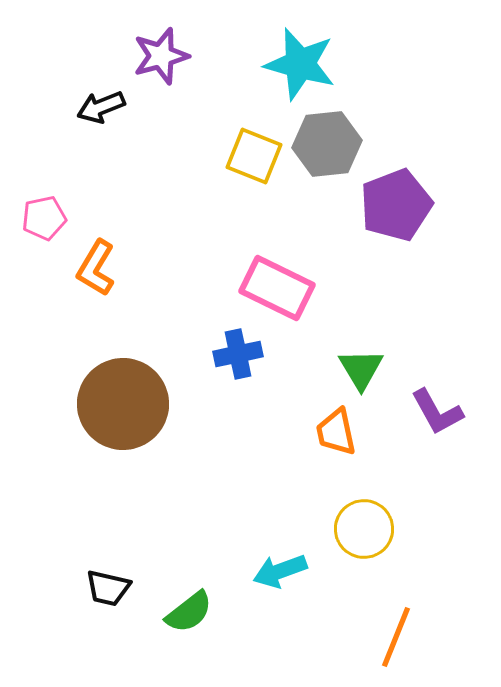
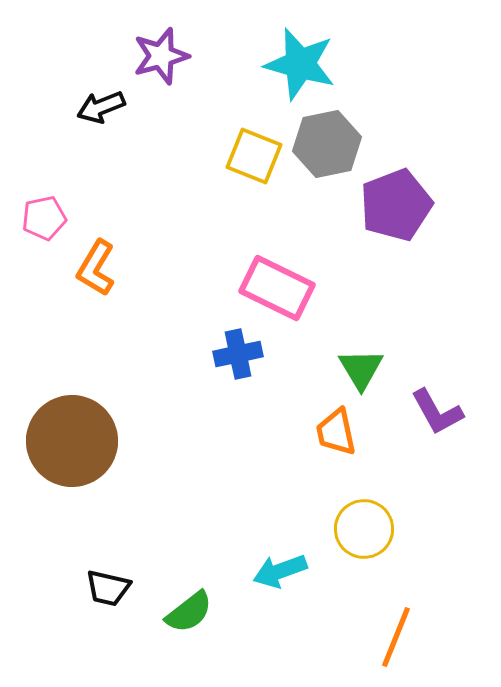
gray hexagon: rotated 6 degrees counterclockwise
brown circle: moved 51 px left, 37 px down
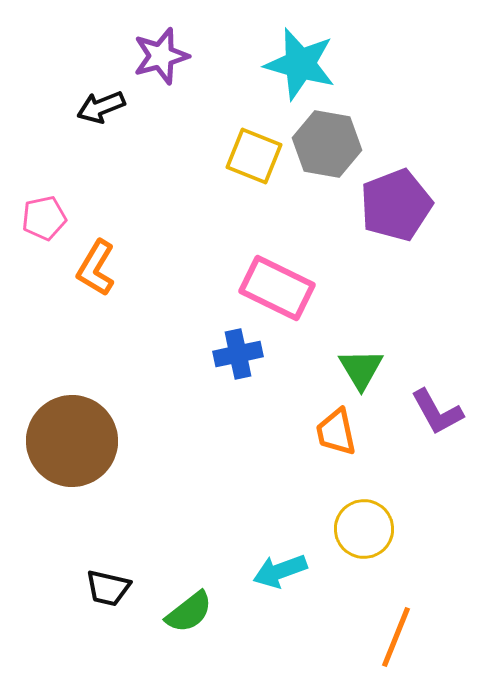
gray hexagon: rotated 22 degrees clockwise
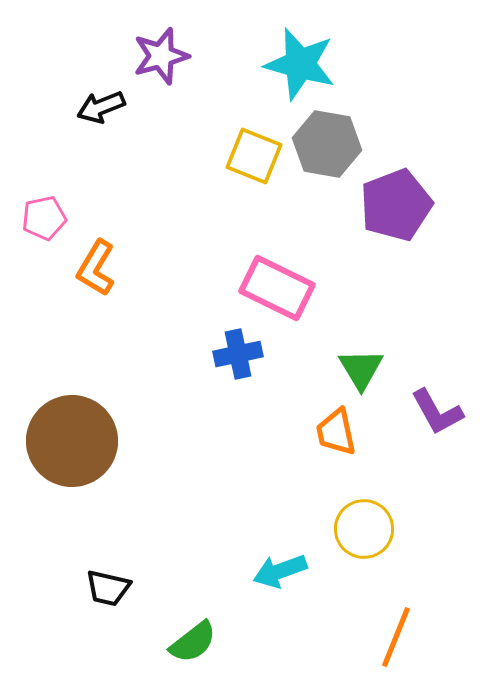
green semicircle: moved 4 px right, 30 px down
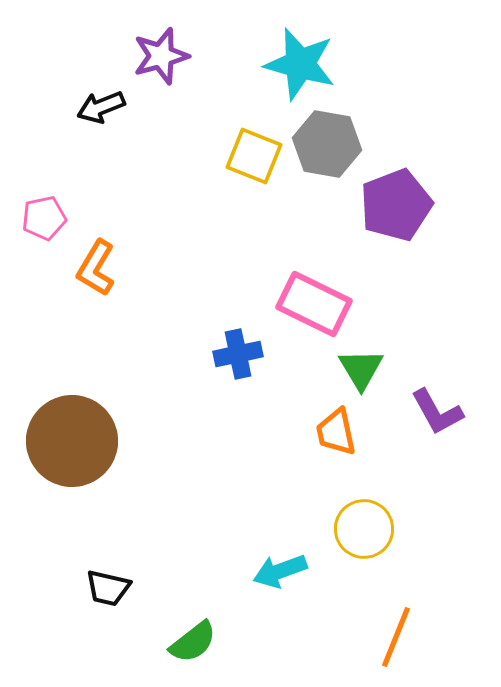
pink rectangle: moved 37 px right, 16 px down
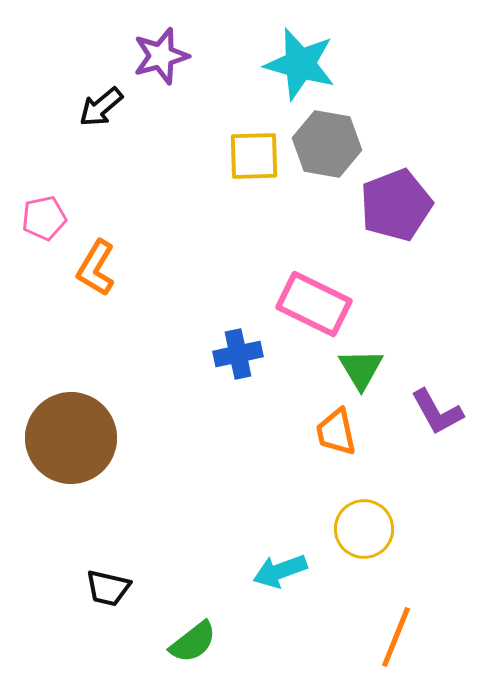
black arrow: rotated 18 degrees counterclockwise
yellow square: rotated 24 degrees counterclockwise
brown circle: moved 1 px left, 3 px up
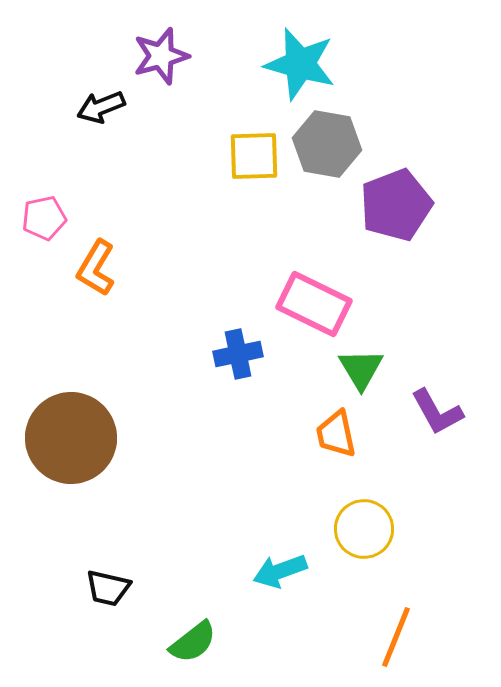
black arrow: rotated 18 degrees clockwise
orange trapezoid: moved 2 px down
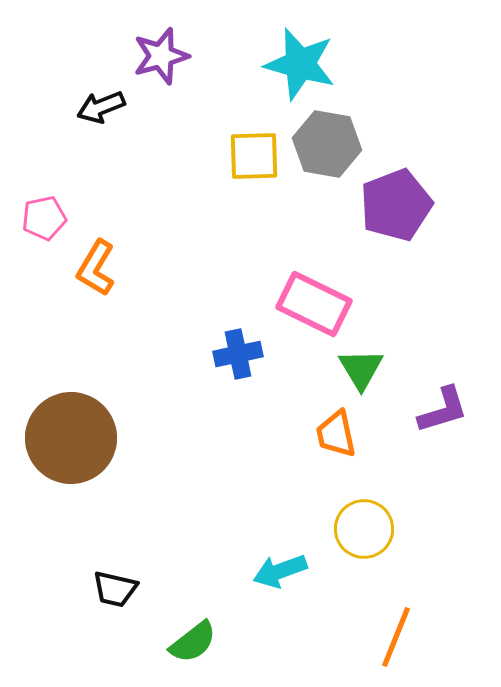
purple L-shape: moved 6 px right, 2 px up; rotated 78 degrees counterclockwise
black trapezoid: moved 7 px right, 1 px down
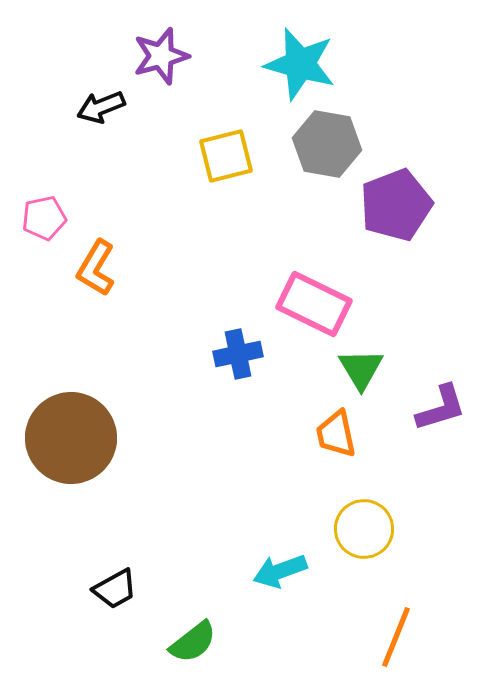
yellow square: moved 28 px left; rotated 12 degrees counterclockwise
purple L-shape: moved 2 px left, 2 px up
black trapezoid: rotated 42 degrees counterclockwise
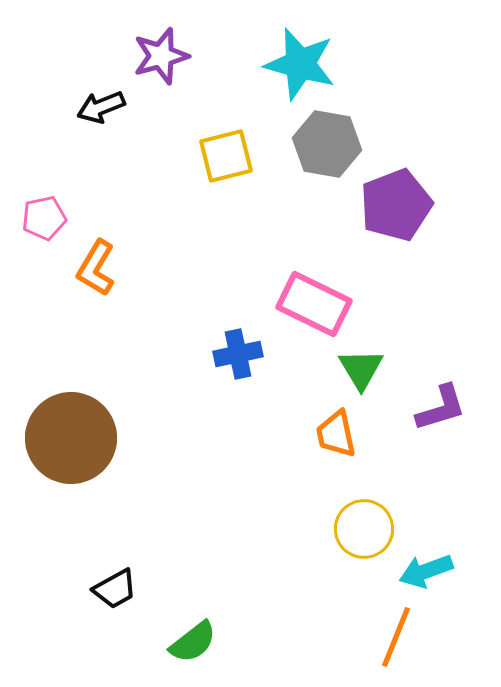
cyan arrow: moved 146 px right
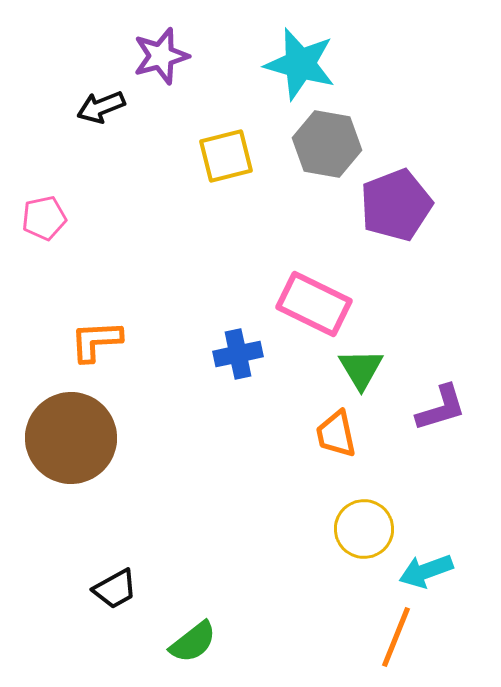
orange L-shape: moved 73 px down; rotated 56 degrees clockwise
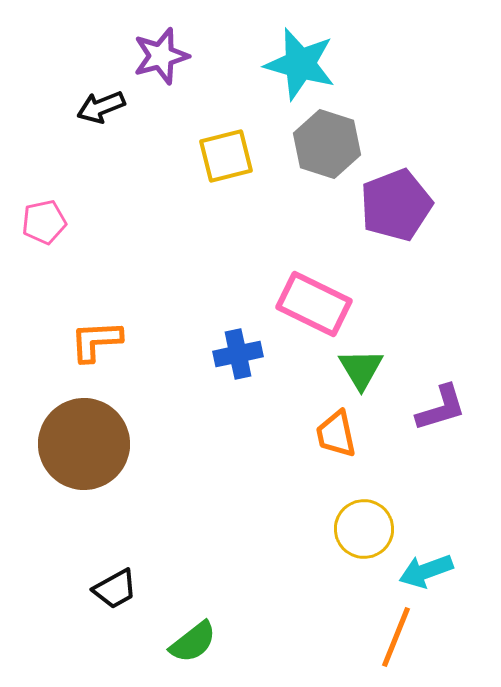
gray hexagon: rotated 8 degrees clockwise
pink pentagon: moved 4 px down
brown circle: moved 13 px right, 6 px down
